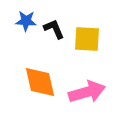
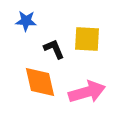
black L-shape: moved 20 px down
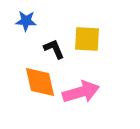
pink arrow: moved 6 px left
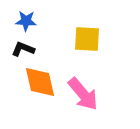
black L-shape: moved 31 px left; rotated 45 degrees counterclockwise
pink arrow: moved 2 px right, 2 px down; rotated 66 degrees clockwise
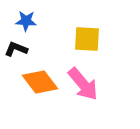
black L-shape: moved 7 px left
orange diamond: rotated 24 degrees counterclockwise
pink arrow: moved 10 px up
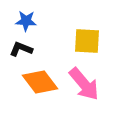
yellow square: moved 2 px down
black L-shape: moved 5 px right
pink arrow: moved 1 px right
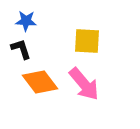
black L-shape: rotated 50 degrees clockwise
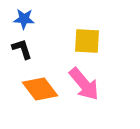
blue star: moved 2 px left, 2 px up
black L-shape: moved 1 px right
orange diamond: moved 7 px down
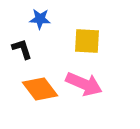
blue star: moved 16 px right
pink arrow: rotated 27 degrees counterclockwise
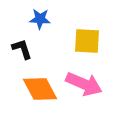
orange diamond: rotated 9 degrees clockwise
